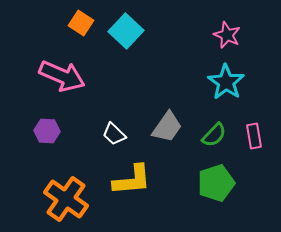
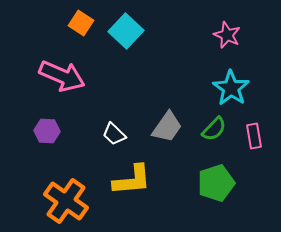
cyan star: moved 5 px right, 6 px down
green semicircle: moved 6 px up
orange cross: moved 2 px down
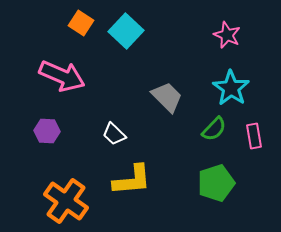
gray trapezoid: moved 30 px up; rotated 80 degrees counterclockwise
